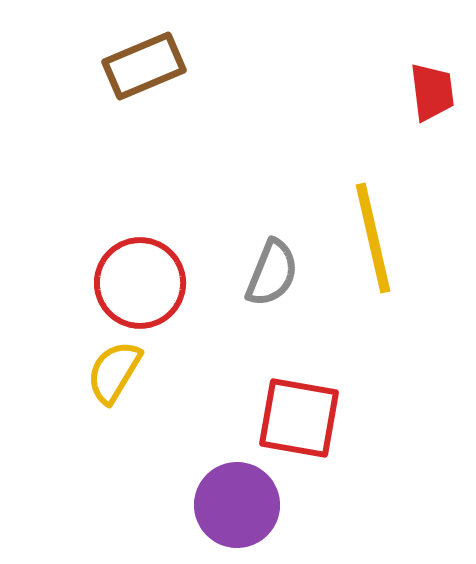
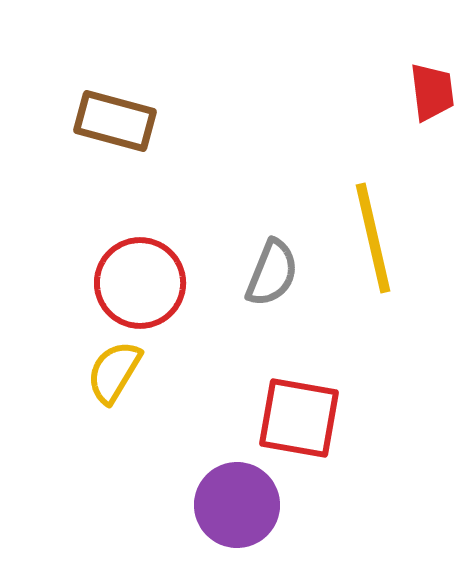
brown rectangle: moved 29 px left, 55 px down; rotated 38 degrees clockwise
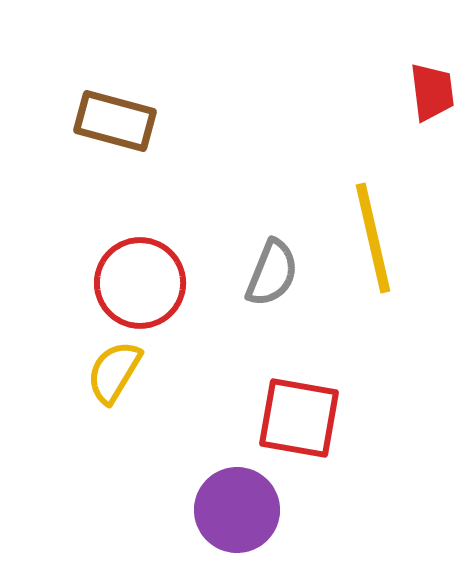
purple circle: moved 5 px down
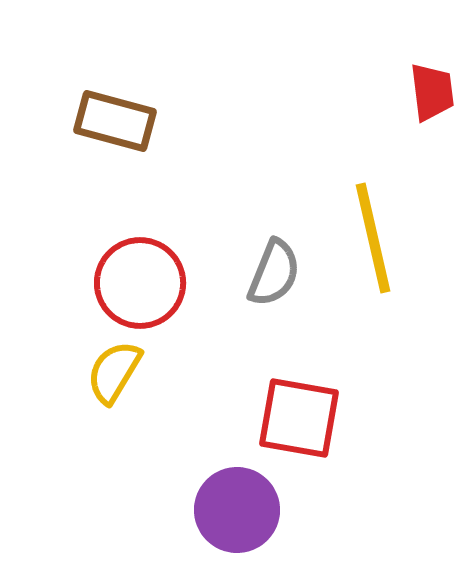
gray semicircle: moved 2 px right
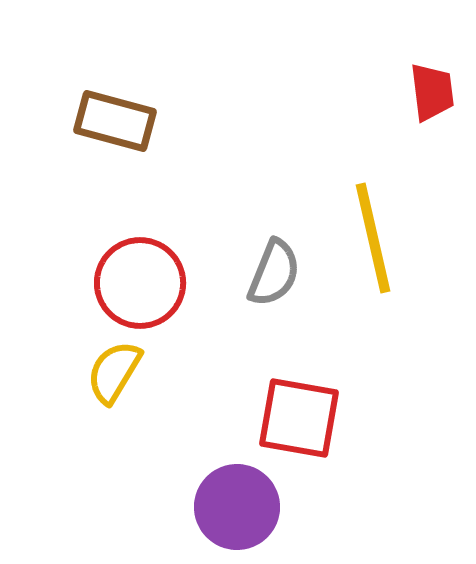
purple circle: moved 3 px up
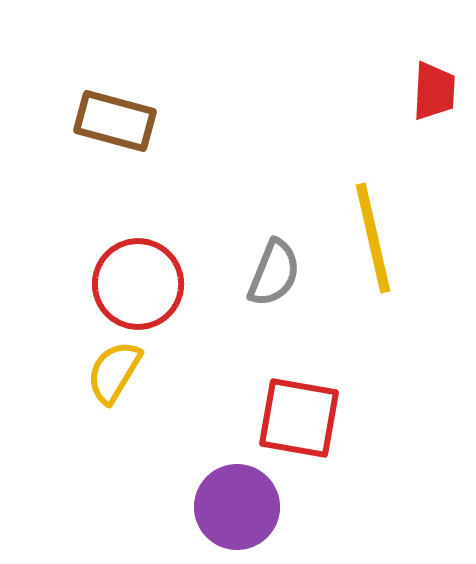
red trapezoid: moved 2 px right, 1 px up; rotated 10 degrees clockwise
red circle: moved 2 px left, 1 px down
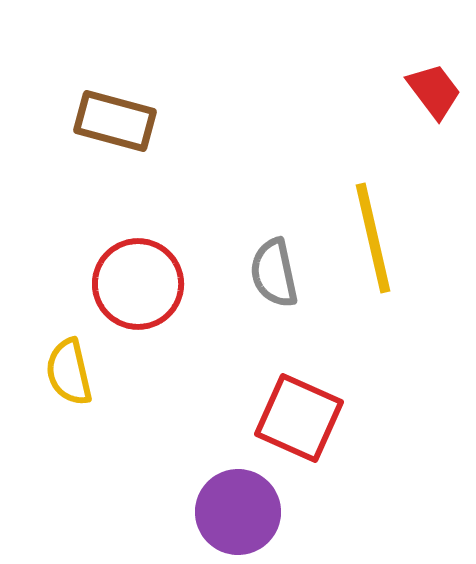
red trapezoid: rotated 40 degrees counterclockwise
gray semicircle: rotated 146 degrees clockwise
yellow semicircle: moved 45 px left; rotated 44 degrees counterclockwise
red square: rotated 14 degrees clockwise
purple circle: moved 1 px right, 5 px down
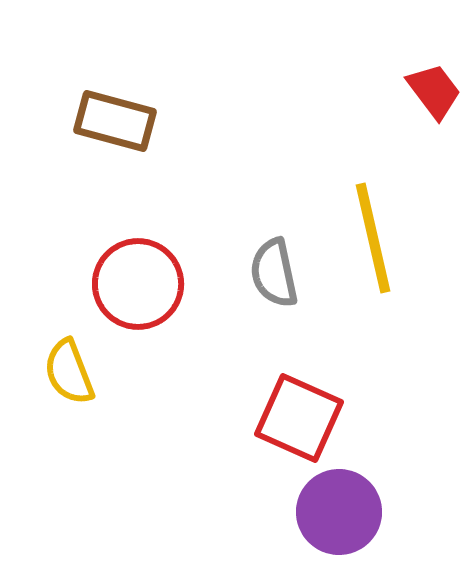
yellow semicircle: rotated 8 degrees counterclockwise
purple circle: moved 101 px right
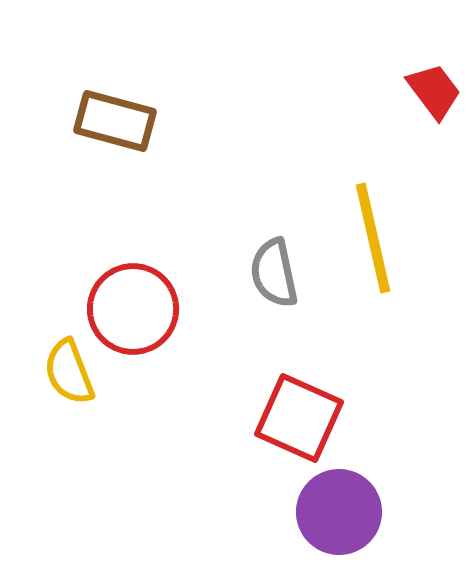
red circle: moved 5 px left, 25 px down
